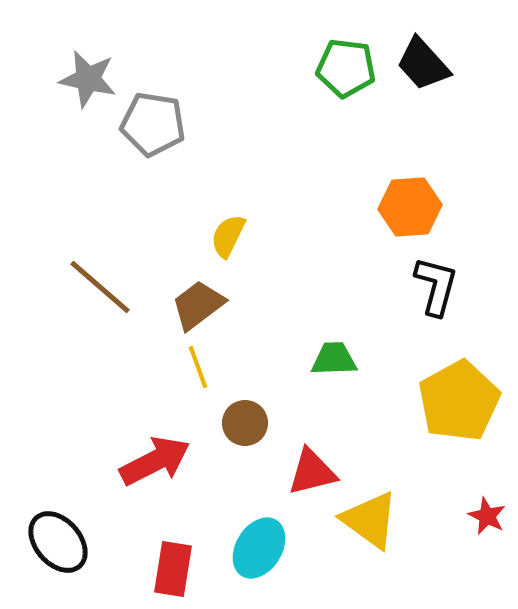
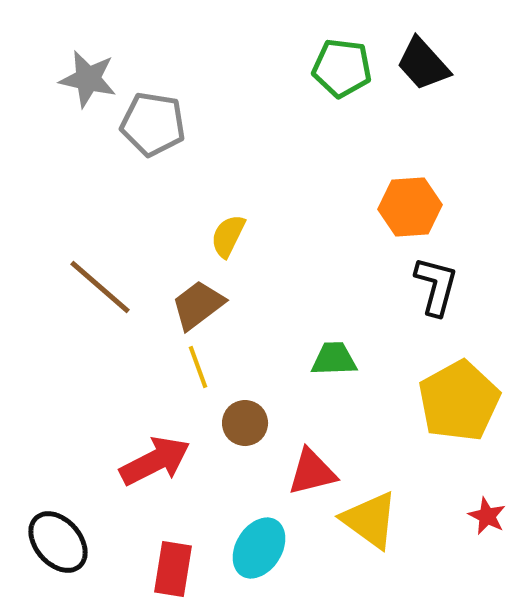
green pentagon: moved 4 px left
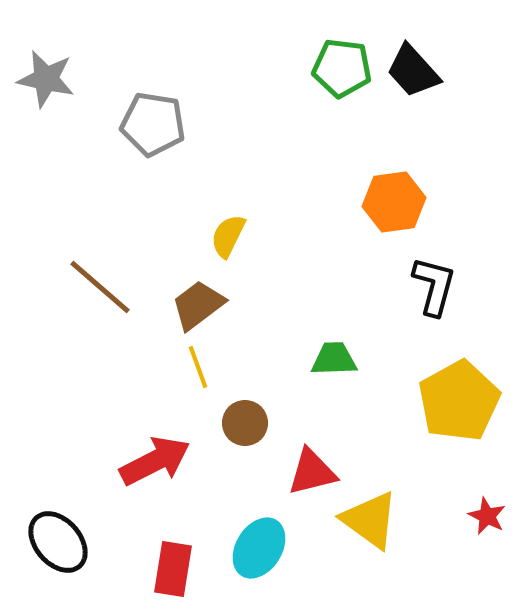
black trapezoid: moved 10 px left, 7 px down
gray star: moved 42 px left
orange hexagon: moved 16 px left, 5 px up; rotated 4 degrees counterclockwise
black L-shape: moved 2 px left
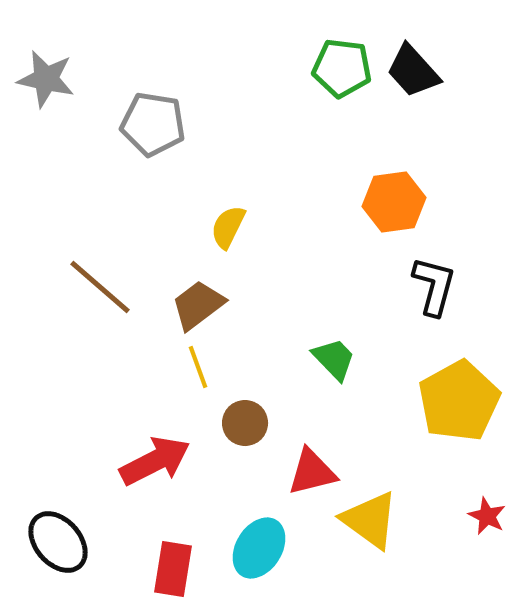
yellow semicircle: moved 9 px up
green trapezoid: rotated 48 degrees clockwise
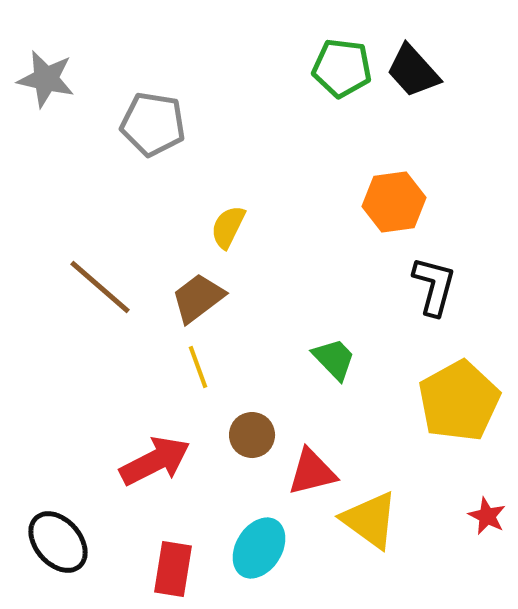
brown trapezoid: moved 7 px up
brown circle: moved 7 px right, 12 px down
